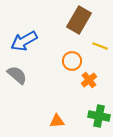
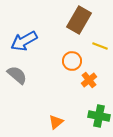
orange triangle: moved 1 px left, 1 px down; rotated 35 degrees counterclockwise
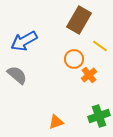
yellow line: rotated 14 degrees clockwise
orange circle: moved 2 px right, 2 px up
orange cross: moved 5 px up
green cross: rotated 30 degrees counterclockwise
orange triangle: rotated 21 degrees clockwise
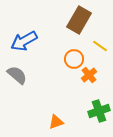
green cross: moved 5 px up
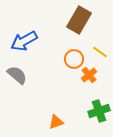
yellow line: moved 6 px down
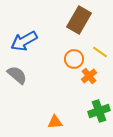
orange cross: moved 1 px down
orange triangle: moved 1 px left; rotated 14 degrees clockwise
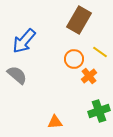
blue arrow: rotated 20 degrees counterclockwise
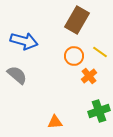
brown rectangle: moved 2 px left
blue arrow: rotated 116 degrees counterclockwise
orange circle: moved 3 px up
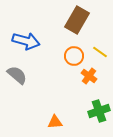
blue arrow: moved 2 px right
orange cross: rotated 14 degrees counterclockwise
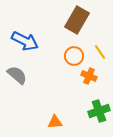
blue arrow: moved 1 px left; rotated 12 degrees clockwise
yellow line: rotated 21 degrees clockwise
orange cross: rotated 14 degrees counterclockwise
